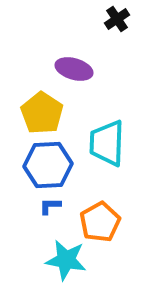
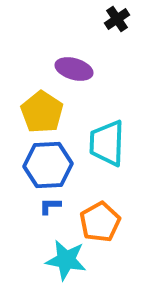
yellow pentagon: moved 1 px up
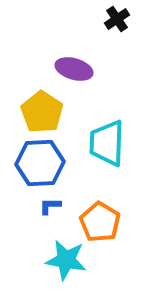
blue hexagon: moved 8 px left, 2 px up
orange pentagon: rotated 12 degrees counterclockwise
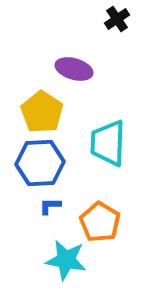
cyan trapezoid: moved 1 px right
